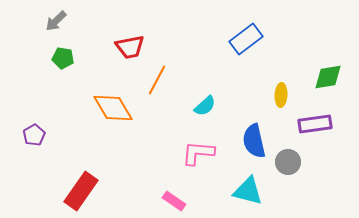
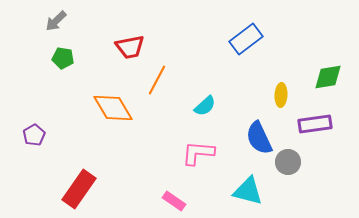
blue semicircle: moved 5 px right, 3 px up; rotated 12 degrees counterclockwise
red rectangle: moved 2 px left, 2 px up
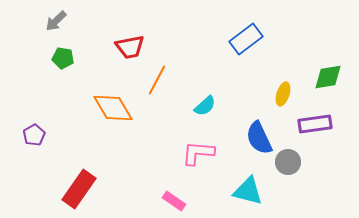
yellow ellipse: moved 2 px right, 1 px up; rotated 15 degrees clockwise
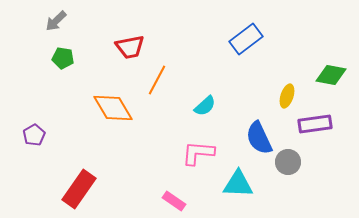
green diamond: moved 3 px right, 2 px up; rotated 20 degrees clockwise
yellow ellipse: moved 4 px right, 2 px down
cyan triangle: moved 10 px left, 7 px up; rotated 12 degrees counterclockwise
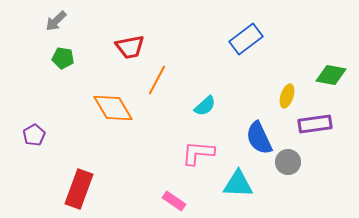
red rectangle: rotated 15 degrees counterclockwise
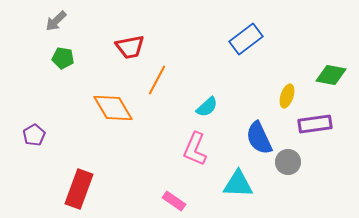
cyan semicircle: moved 2 px right, 1 px down
pink L-shape: moved 3 px left, 4 px up; rotated 72 degrees counterclockwise
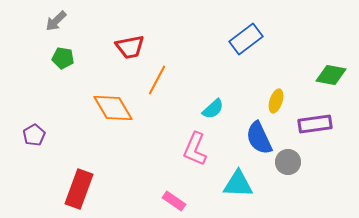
yellow ellipse: moved 11 px left, 5 px down
cyan semicircle: moved 6 px right, 2 px down
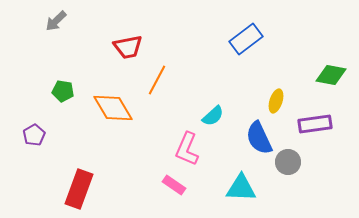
red trapezoid: moved 2 px left
green pentagon: moved 33 px down
cyan semicircle: moved 7 px down
pink L-shape: moved 8 px left
cyan triangle: moved 3 px right, 4 px down
pink rectangle: moved 16 px up
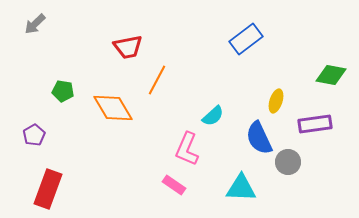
gray arrow: moved 21 px left, 3 px down
red rectangle: moved 31 px left
